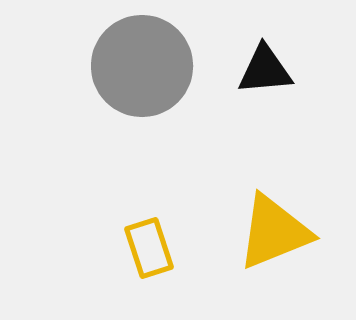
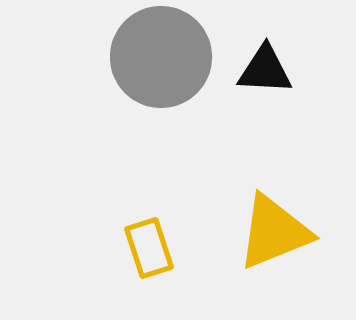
gray circle: moved 19 px right, 9 px up
black triangle: rotated 8 degrees clockwise
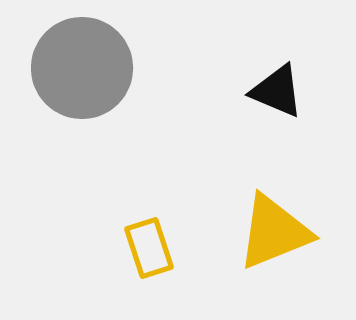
gray circle: moved 79 px left, 11 px down
black triangle: moved 12 px right, 21 px down; rotated 20 degrees clockwise
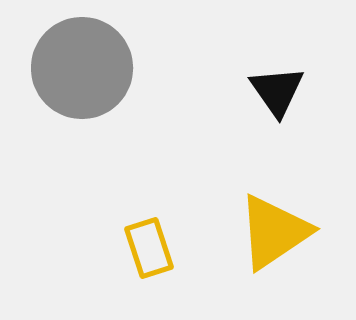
black triangle: rotated 32 degrees clockwise
yellow triangle: rotated 12 degrees counterclockwise
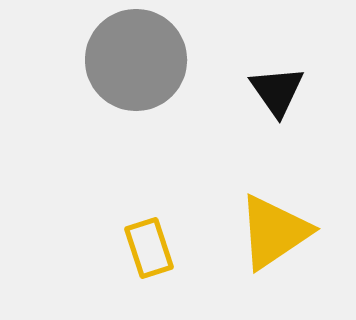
gray circle: moved 54 px right, 8 px up
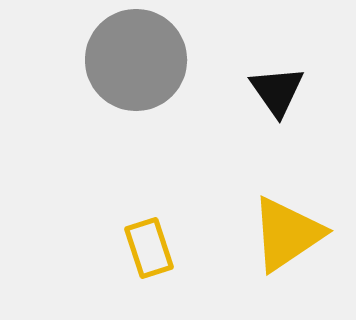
yellow triangle: moved 13 px right, 2 px down
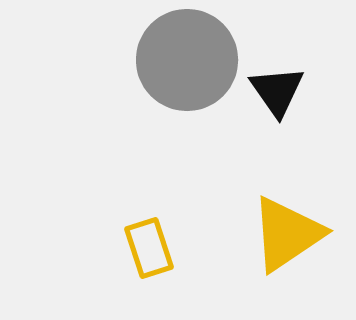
gray circle: moved 51 px right
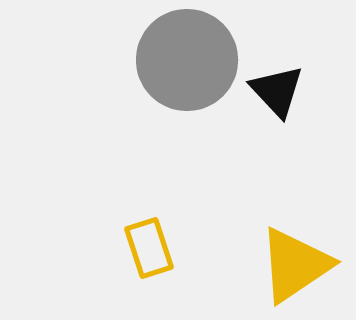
black triangle: rotated 8 degrees counterclockwise
yellow triangle: moved 8 px right, 31 px down
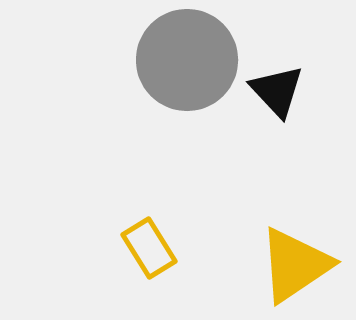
yellow rectangle: rotated 14 degrees counterclockwise
